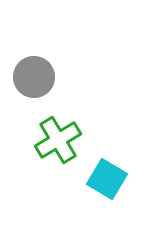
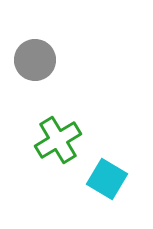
gray circle: moved 1 px right, 17 px up
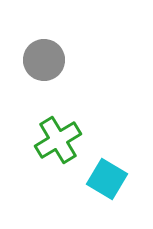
gray circle: moved 9 px right
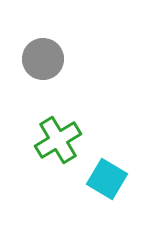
gray circle: moved 1 px left, 1 px up
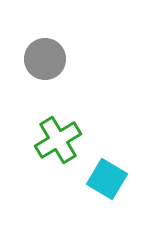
gray circle: moved 2 px right
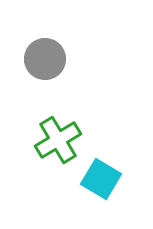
cyan square: moved 6 px left
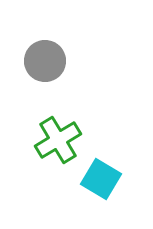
gray circle: moved 2 px down
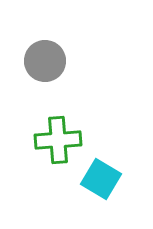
green cross: rotated 27 degrees clockwise
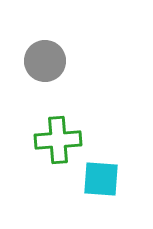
cyan square: rotated 27 degrees counterclockwise
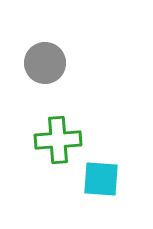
gray circle: moved 2 px down
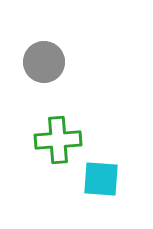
gray circle: moved 1 px left, 1 px up
